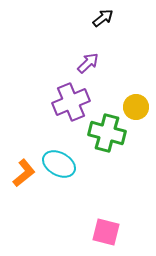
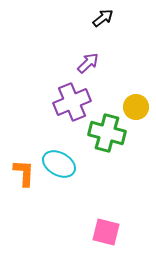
purple cross: moved 1 px right
orange L-shape: rotated 48 degrees counterclockwise
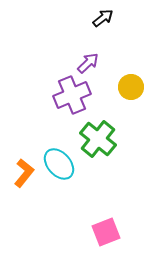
purple cross: moved 7 px up
yellow circle: moved 5 px left, 20 px up
green cross: moved 9 px left, 6 px down; rotated 24 degrees clockwise
cyan ellipse: rotated 20 degrees clockwise
orange L-shape: rotated 36 degrees clockwise
pink square: rotated 36 degrees counterclockwise
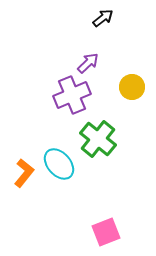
yellow circle: moved 1 px right
